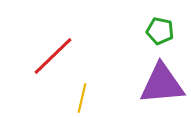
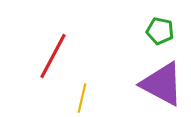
red line: rotated 18 degrees counterclockwise
purple triangle: rotated 33 degrees clockwise
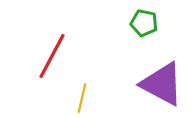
green pentagon: moved 16 px left, 8 px up
red line: moved 1 px left
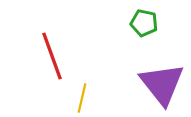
red line: rotated 48 degrees counterclockwise
purple triangle: rotated 24 degrees clockwise
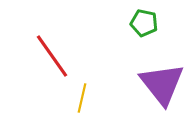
red line: rotated 15 degrees counterclockwise
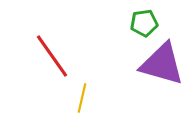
green pentagon: rotated 20 degrees counterclockwise
purple triangle: moved 20 px up; rotated 36 degrees counterclockwise
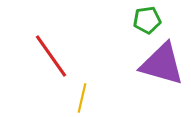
green pentagon: moved 3 px right, 3 px up
red line: moved 1 px left
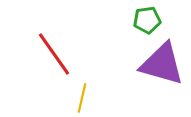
red line: moved 3 px right, 2 px up
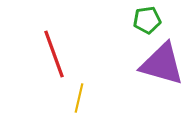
red line: rotated 15 degrees clockwise
yellow line: moved 3 px left
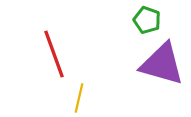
green pentagon: rotated 28 degrees clockwise
